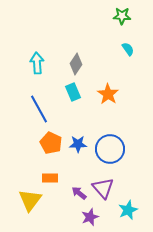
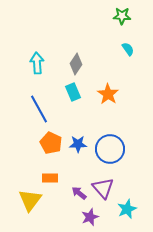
cyan star: moved 1 px left, 1 px up
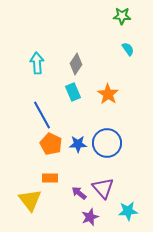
blue line: moved 3 px right, 6 px down
orange pentagon: moved 1 px down
blue circle: moved 3 px left, 6 px up
yellow triangle: rotated 15 degrees counterclockwise
cyan star: moved 1 px right, 2 px down; rotated 18 degrees clockwise
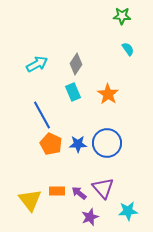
cyan arrow: moved 1 px down; rotated 65 degrees clockwise
orange rectangle: moved 7 px right, 13 px down
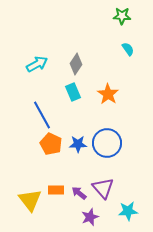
orange rectangle: moved 1 px left, 1 px up
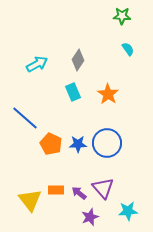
gray diamond: moved 2 px right, 4 px up
blue line: moved 17 px left, 3 px down; rotated 20 degrees counterclockwise
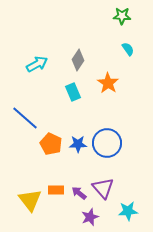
orange star: moved 11 px up
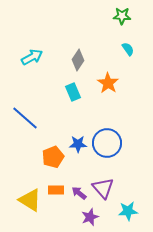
cyan arrow: moved 5 px left, 7 px up
orange pentagon: moved 2 px right, 13 px down; rotated 25 degrees clockwise
yellow triangle: rotated 20 degrees counterclockwise
